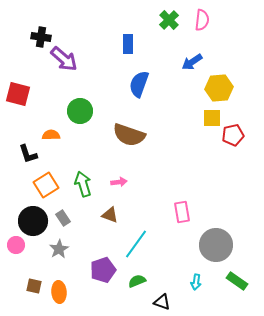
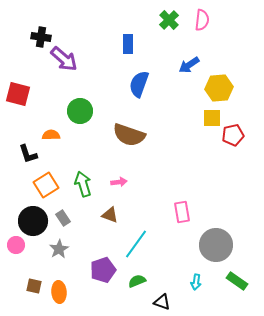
blue arrow: moved 3 px left, 3 px down
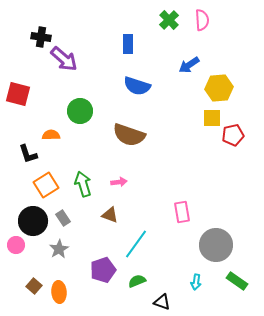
pink semicircle: rotated 10 degrees counterclockwise
blue semicircle: moved 2 px left, 2 px down; rotated 92 degrees counterclockwise
brown square: rotated 28 degrees clockwise
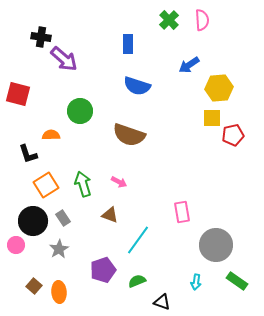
pink arrow: rotated 35 degrees clockwise
cyan line: moved 2 px right, 4 px up
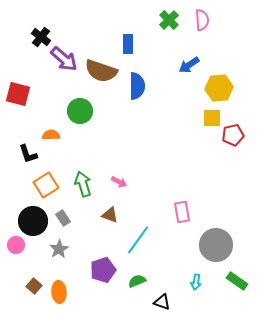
black cross: rotated 30 degrees clockwise
blue semicircle: rotated 108 degrees counterclockwise
brown semicircle: moved 28 px left, 64 px up
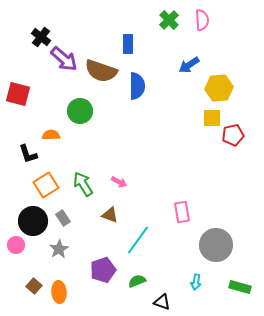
green arrow: rotated 15 degrees counterclockwise
green rectangle: moved 3 px right, 6 px down; rotated 20 degrees counterclockwise
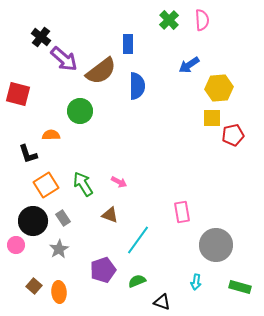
brown semicircle: rotated 56 degrees counterclockwise
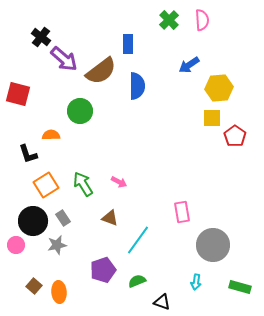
red pentagon: moved 2 px right, 1 px down; rotated 25 degrees counterclockwise
brown triangle: moved 3 px down
gray circle: moved 3 px left
gray star: moved 2 px left, 4 px up; rotated 18 degrees clockwise
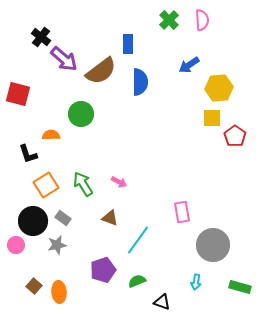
blue semicircle: moved 3 px right, 4 px up
green circle: moved 1 px right, 3 px down
gray rectangle: rotated 21 degrees counterclockwise
